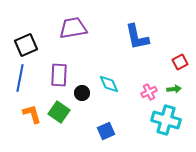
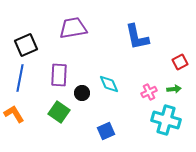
orange L-shape: moved 18 px left; rotated 15 degrees counterclockwise
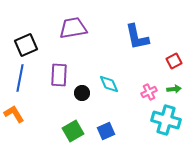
red square: moved 6 px left, 1 px up
green square: moved 14 px right, 19 px down; rotated 25 degrees clockwise
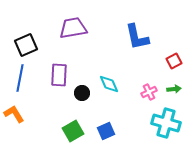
cyan cross: moved 3 px down
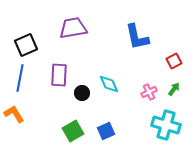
green arrow: rotated 48 degrees counterclockwise
cyan cross: moved 2 px down
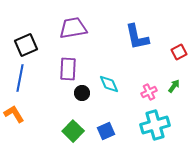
red square: moved 5 px right, 9 px up
purple rectangle: moved 9 px right, 6 px up
green arrow: moved 3 px up
cyan cross: moved 11 px left; rotated 32 degrees counterclockwise
green square: rotated 15 degrees counterclockwise
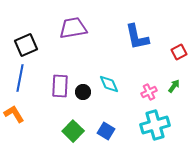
purple rectangle: moved 8 px left, 17 px down
black circle: moved 1 px right, 1 px up
blue square: rotated 36 degrees counterclockwise
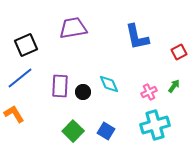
blue line: rotated 40 degrees clockwise
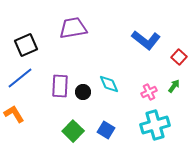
blue L-shape: moved 9 px right, 3 px down; rotated 40 degrees counterclockwise
red square: moved 5 px down; rotated 21 degrees counterclockwise
blue square: moved 1 px up
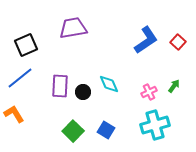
blue L-shape: rotated 72 degrees counterclockwise
red square: moved 1 px left, 15 px up
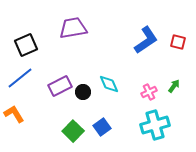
red square: rotated 28 degrees counterclockwise
purple rectangle: rotated 60 degrees clockwise
blue square: moved 4 px left, 3 px up; rotated 24 degrees clockwise
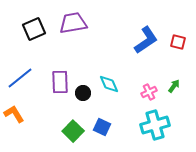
purple trapezoid: moved 5 px up
black square: moved 8 px right, 16 px up
purple rectangle: moved 4 px up; rotated 65 degrees counterclockwise
black circle: moved 1 px down
blue square: rotated 30 degrees counterclockwise
